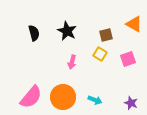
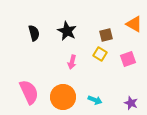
pink semicircle: moved 2 px left, 5 px up; rotated 65 degrees counterclockwise
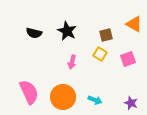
black semicircle: rotated 119 degrees clockwise
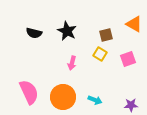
pink arrow: moved 1 px down
purple star: moved 2 px down; rotated 24 degrees counterclockwise
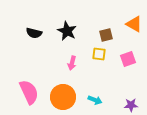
yellow square: moved 1 px left; rotated 24 degrees counterclockwise
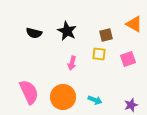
purple star: rotated 16 degrees counterclockwise
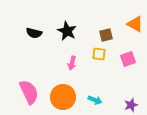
orange triangle: moved 1 px right
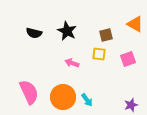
pink arrow: rotated 96 degrees clockwise
cyan arrow: moved 8 px left; rotated 32 degrees clockwise
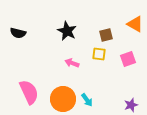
black semicircle: moved 16 px left
orange circle: moved 2 px down
